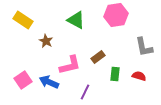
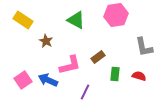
blue arrow: moved 1 px left, 2 px up
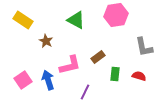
blue arrow: rotated 48 degrees clockwise
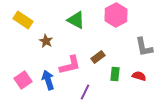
pink hexagon: rotated 20 degrees counterclockwise
